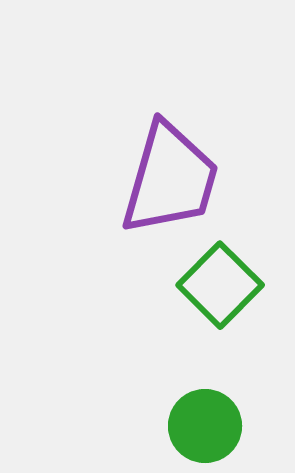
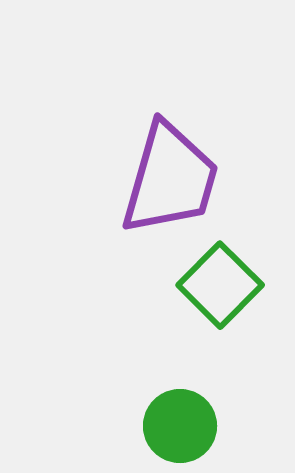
green circle: moved 25 px left
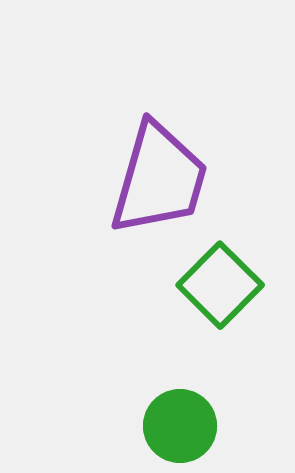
purple trapezoid: moved 11 px left
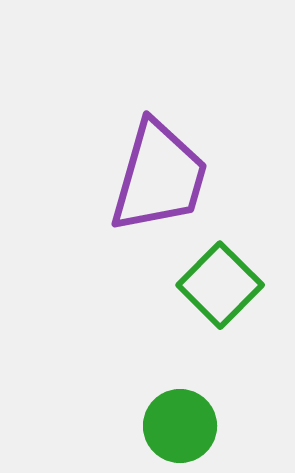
purple trapezoid: moved 2 px up
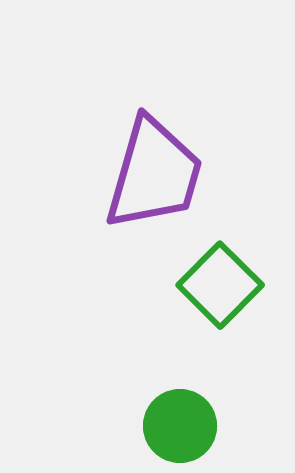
purple trapezoid: moved 5 px left, 3 px up
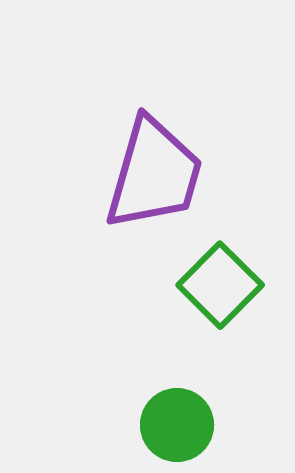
green circle: moved 3 px left, 1 px up
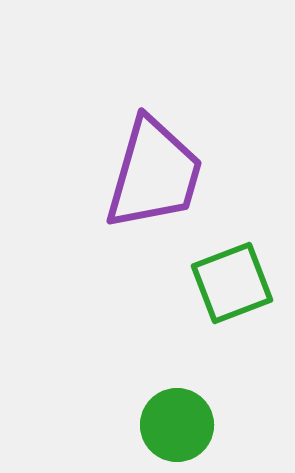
green square: moved 12 px right, 2 px up; rotated 24 degrees clockwise
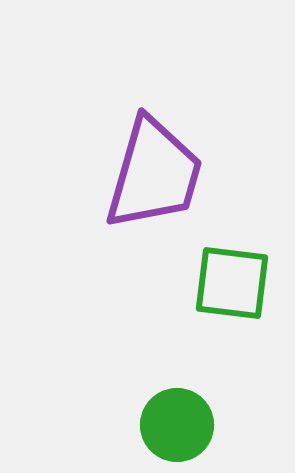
green square: rotated 28 degrees clockwise
